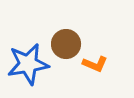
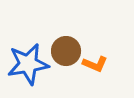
brown circle: moved 7 px down
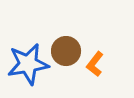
orange L-shape: rotated 105 degrees clockwise
